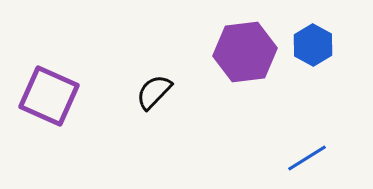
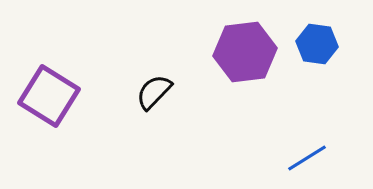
blue hexagon: moved 4 px right, 1 px up; rotated 21 degrees counterclockwise
purple square: rotated 8 degrees clockwise
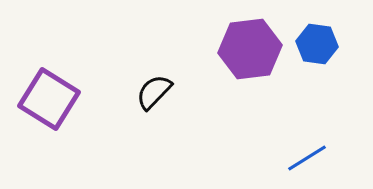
purple hexagon: moved 5 px right, 3 px up
purple square: moved 3 px down
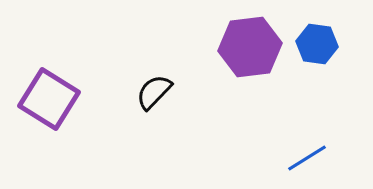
purple hexagon: moved 2 px up
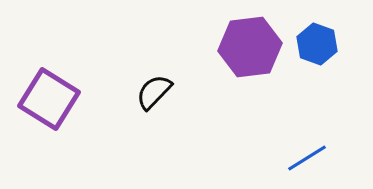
blue hexagon: rotated 12 degrees clockwise
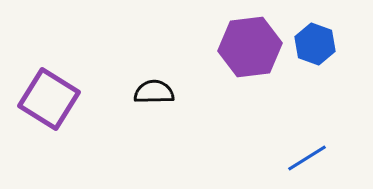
blue hexagon: moved 2 px left
black semicircle: rotated 45 degrees clockwise
